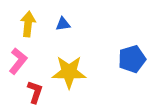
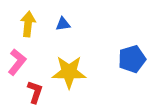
pink L-shape: moved 1 px left, 1 px down
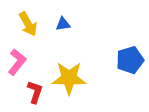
yellow arrow: rotated 145 degrees clockwise
blue pentagon: moved 2 px left, 1 px down
yellow star: moved 6 px down
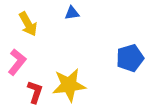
blue triangle: moved 9 px right, 11 px up
blue pentagon: moved 2 px up
yellow star: moved 7 px down; rotated 8 degrees counterclockwise
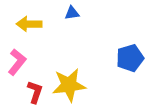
yellow arrow: moved 1 px right; rotated 120 degrees clockwise
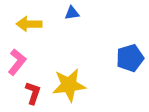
red L-shape: moved 2 px left, 1 px down
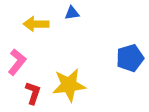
yellow arrow: moved 7 px right
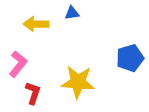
pink L-shape: moved 1 px right, 2 px down
yellow star: moved 9 px right, 3 px up; rotated 12 degrees clockwise
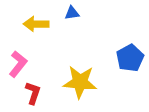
blue pentagon: rotated 12 degrees counterclockwise
yellow star: moved 2 px right
